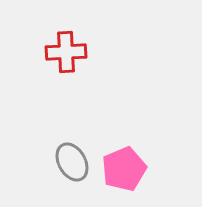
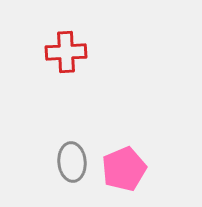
gray ellipse: rotated 24 degrees clockwise
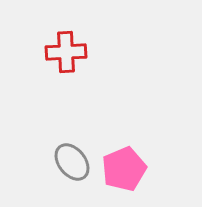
gray ellipse: rotated 33 degrees counterclockwise
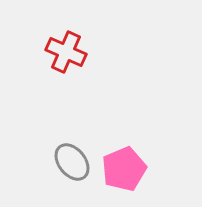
red cross: rotated 27 degrees clockwise
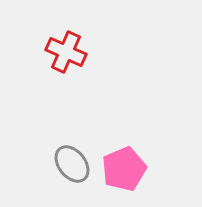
gray ellipse: moved 2 px down
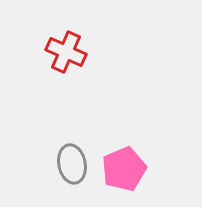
gray ellipse: rotated 27 degrees clockwise
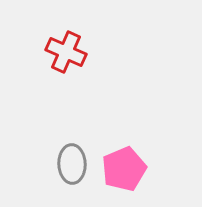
gray ellipse: rotated 9 degrees clockwise
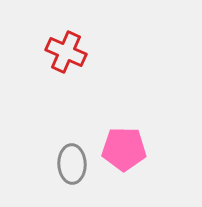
pink pentagon: moved 20 px up; rotated 24 degrees clockwise
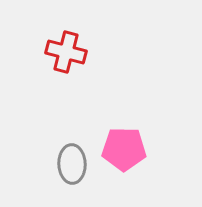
red cross: rotated 9 degrees counterclockwise
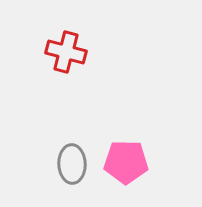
pink pentagon: moved 2 px right, 13 px down
